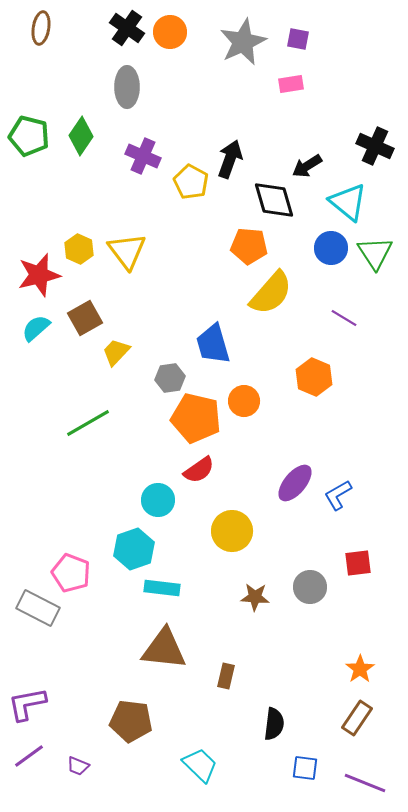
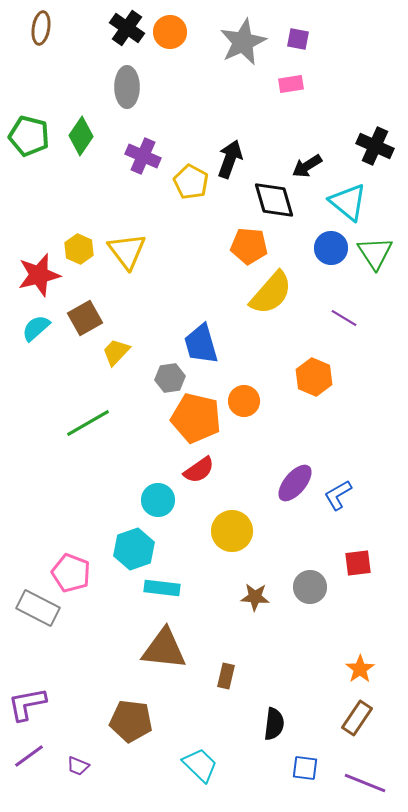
blue trapezoid at (213, 344): moved 12 px left
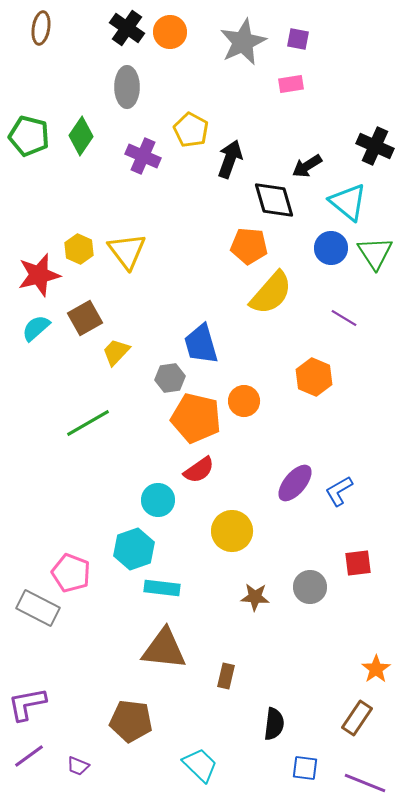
yellow pentagon at (191, 182): moved 52 px up
blue L-shape at (338, 495): moved 1 px right, 4 px up
orange star at (360, 669): moved 16 px right
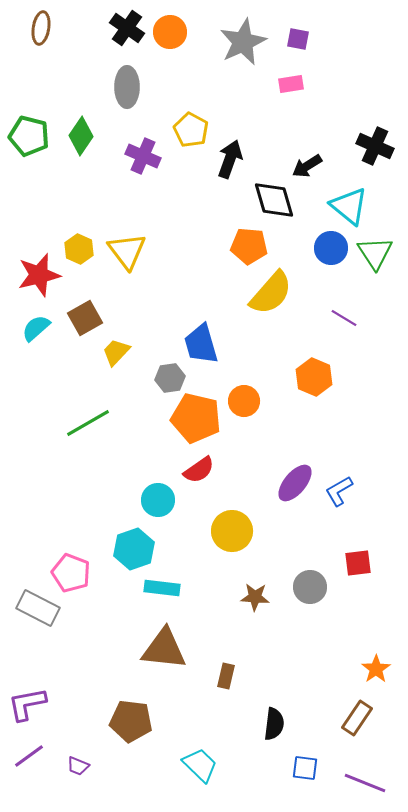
cyan triangle at (348, 202): moved 1 px right, 4 px down
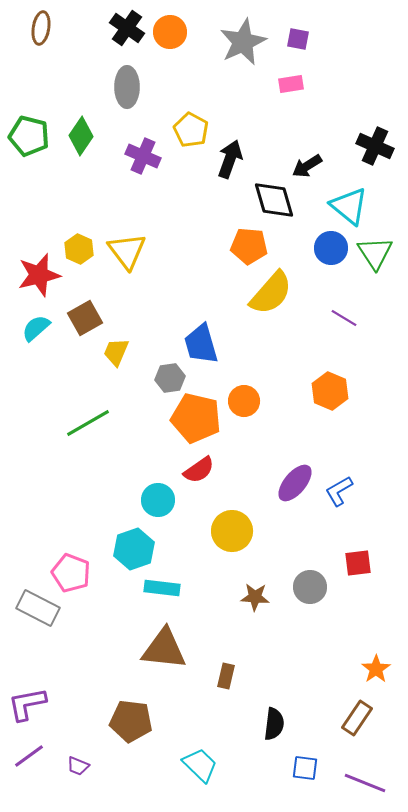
yellow trapezoid at (116, 352): rotated 20 degrees counterclockwise
orange hexagon at (314, 377): moved 16 px right, 14 px down
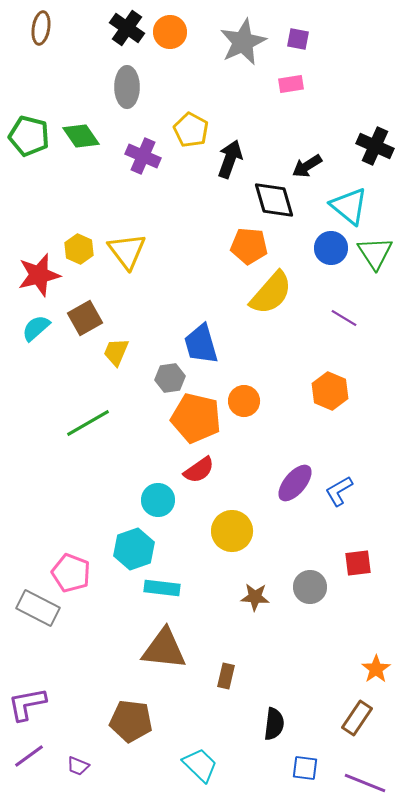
green diamond at (81, 136): rotated 69 degrees counterclockwise
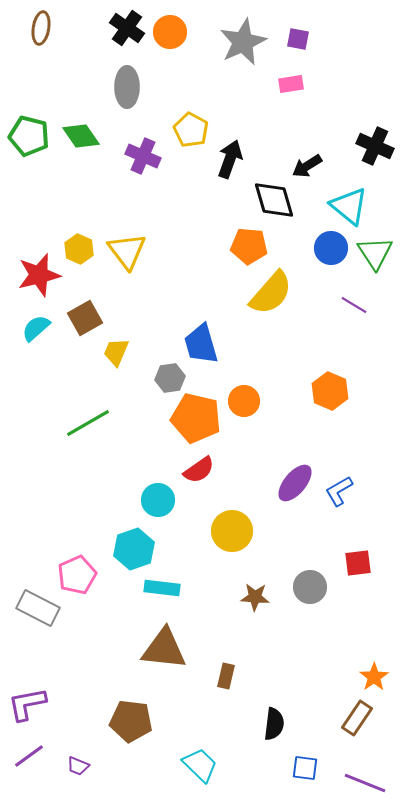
purple line at (344, 318): moved 10 px right, 13 px up
pink pentagon at (71, 573): moved 6 px right, 2 px down; rotated 27 degrees clockwise
orange star at (376, 669): moved 2 px left, 8 px down
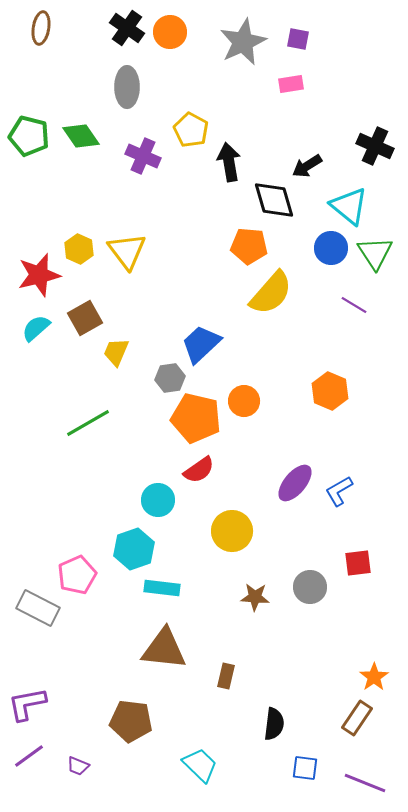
black arrow at (230, 159): moved 1 px left, 3 px down; rotated 30 degrees counterclockwise
blue trapezoid at (201, 344): rotated 63 degrees clockwise
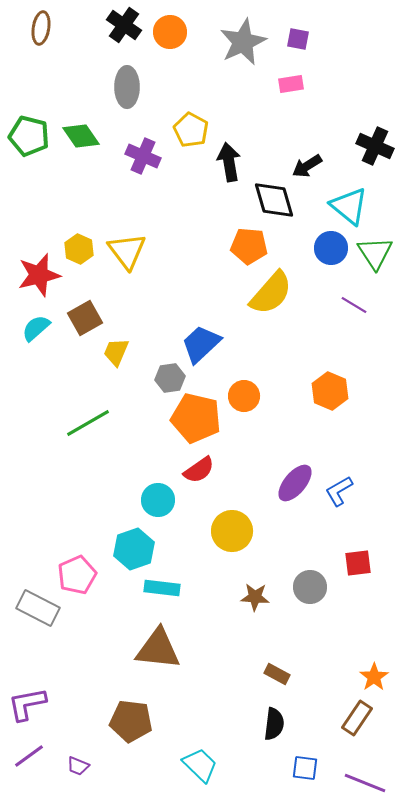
black cross at (127, 28): moved 3 px left, 3 px up
orange circle at (244, 401): moved 5 px up
brown triangle at (164, 649): moved 6 px left
brown rectangle at (226, 676): moved 51 px right, 2 px up; rotated 75 degrees counterclockwise
